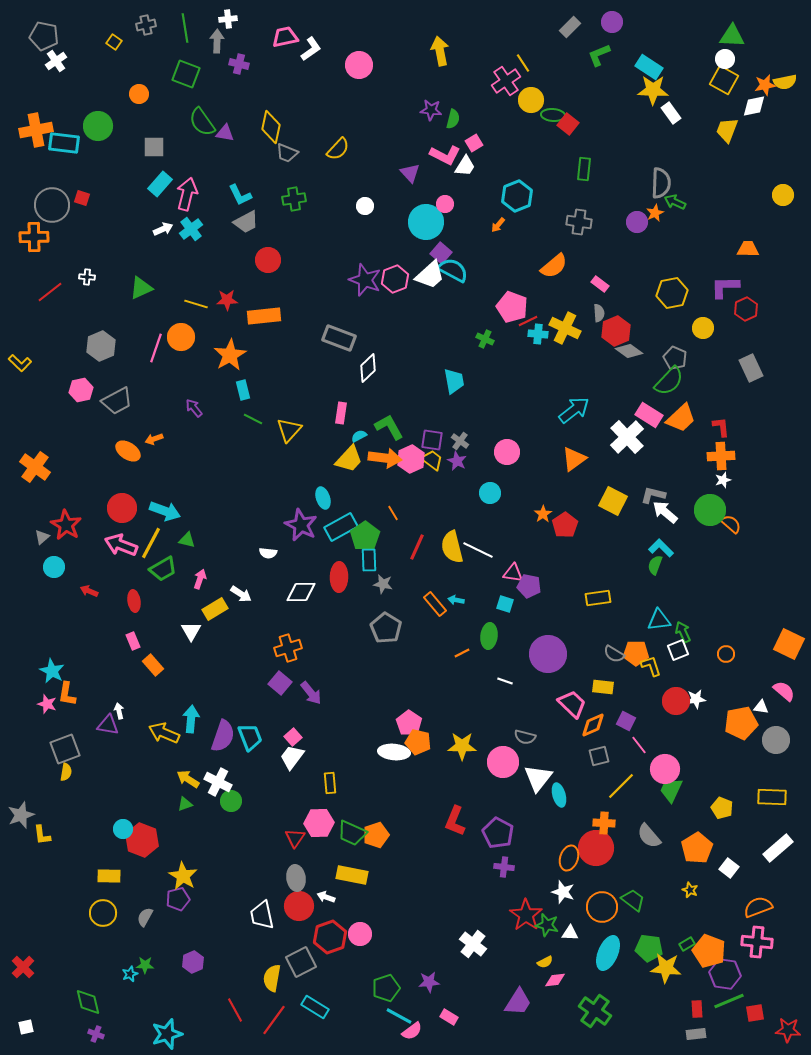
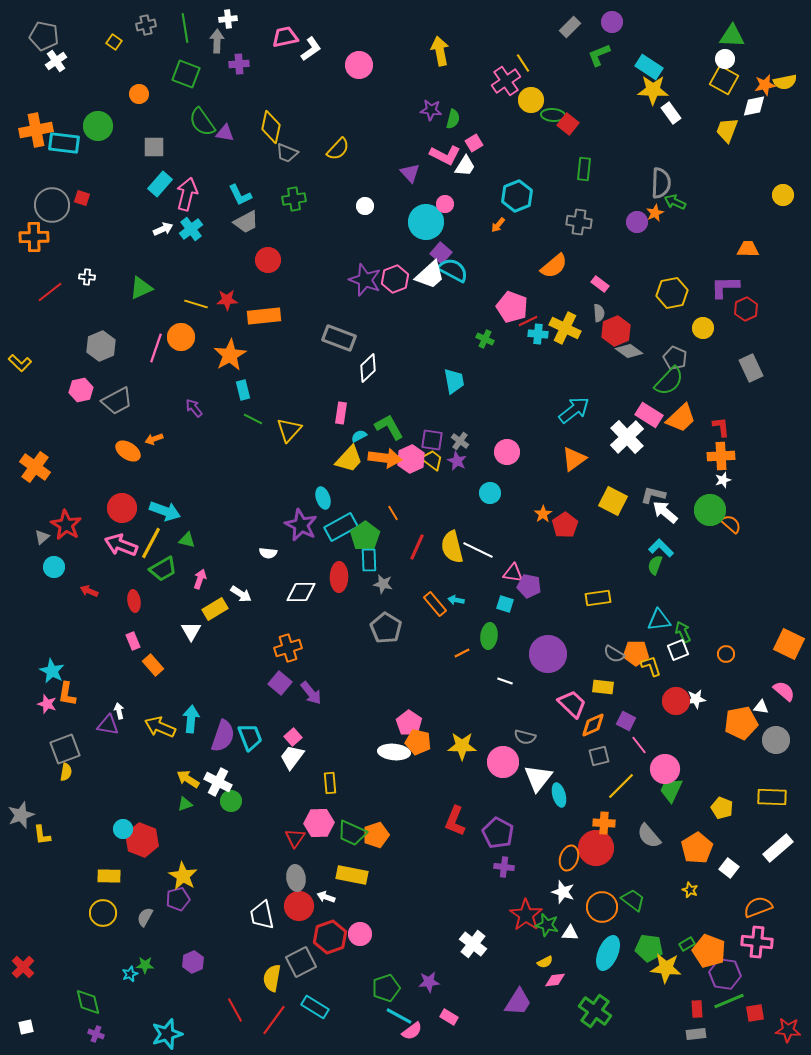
purple cross at (239, 64): rotated 18 degrees counterclockwise
yellow arrow at (164, 733): moved 4 px left, 6 px up
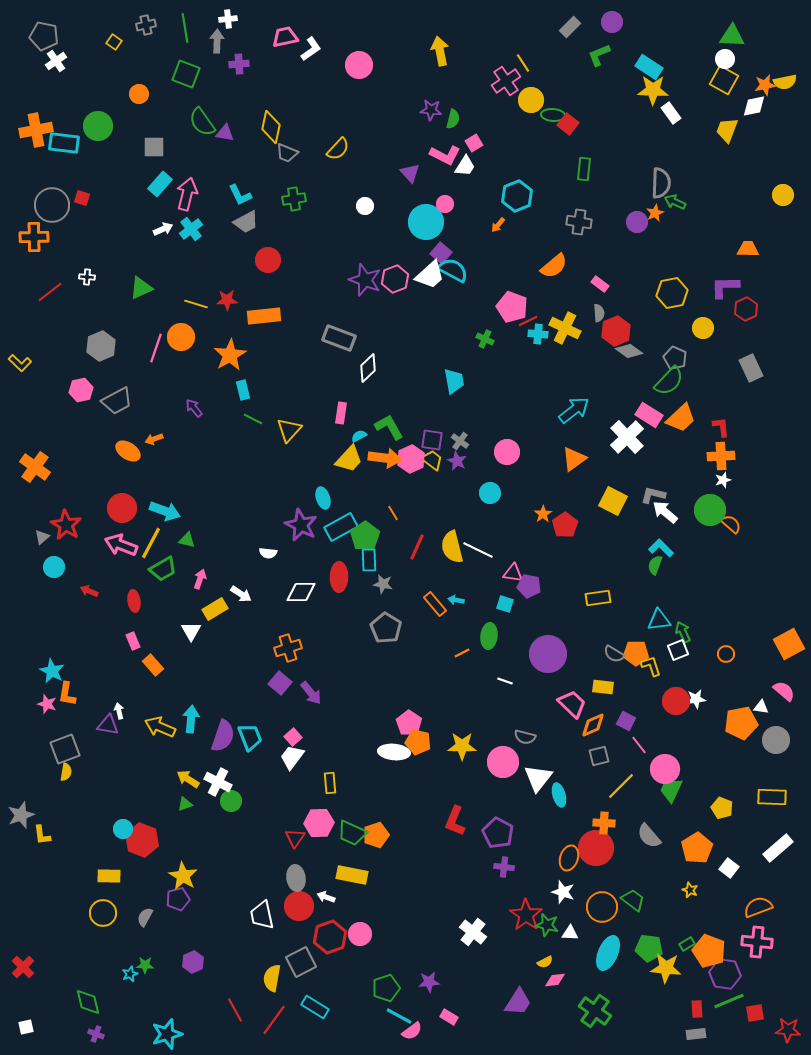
orange square at (789, 644): rotated 36 degrees clockwise
white cross at (473, 944): moved 12 px up
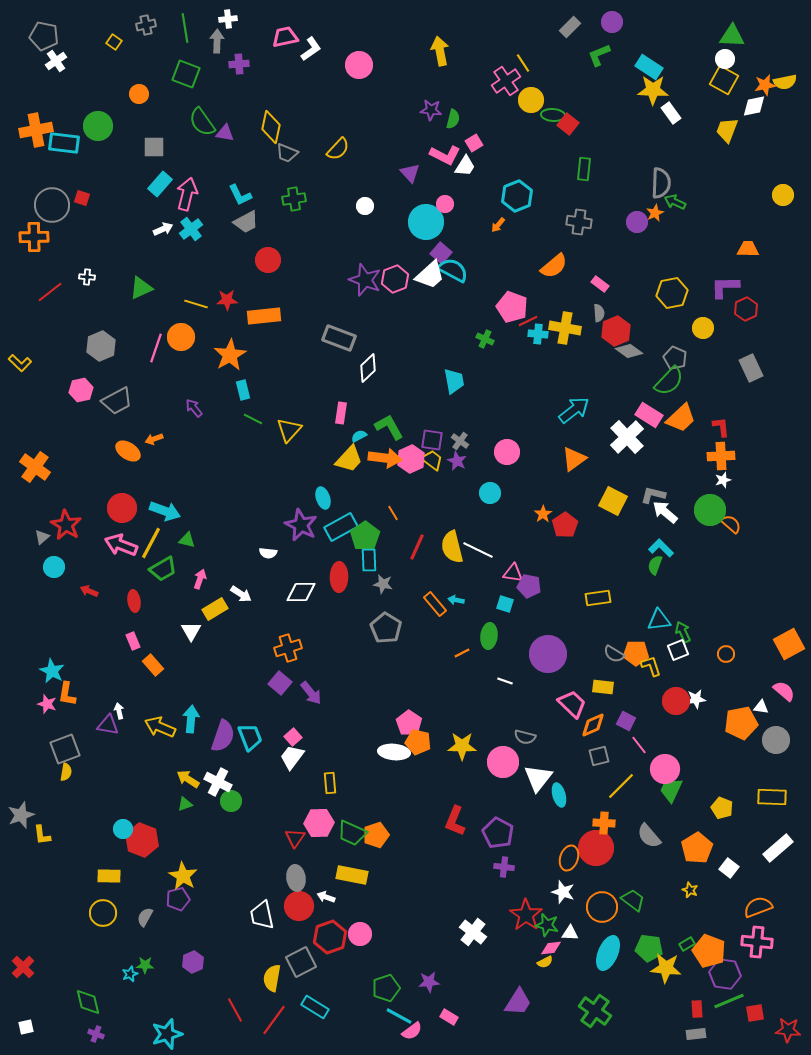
yellow cross at (565, 328): rotated 16 degrees counterclockwise
pink diamond at (555, 980): moved 4 px left, 32 px up
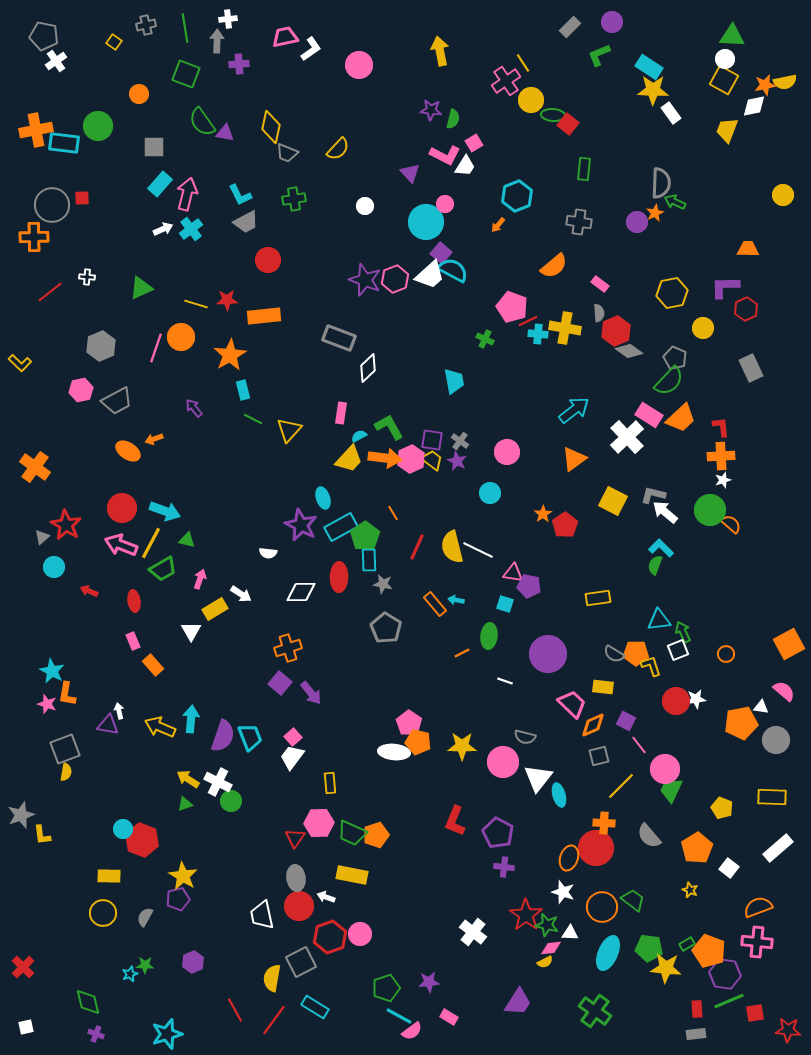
red square at (82, 198): rotated 21 degrees counterclockwise
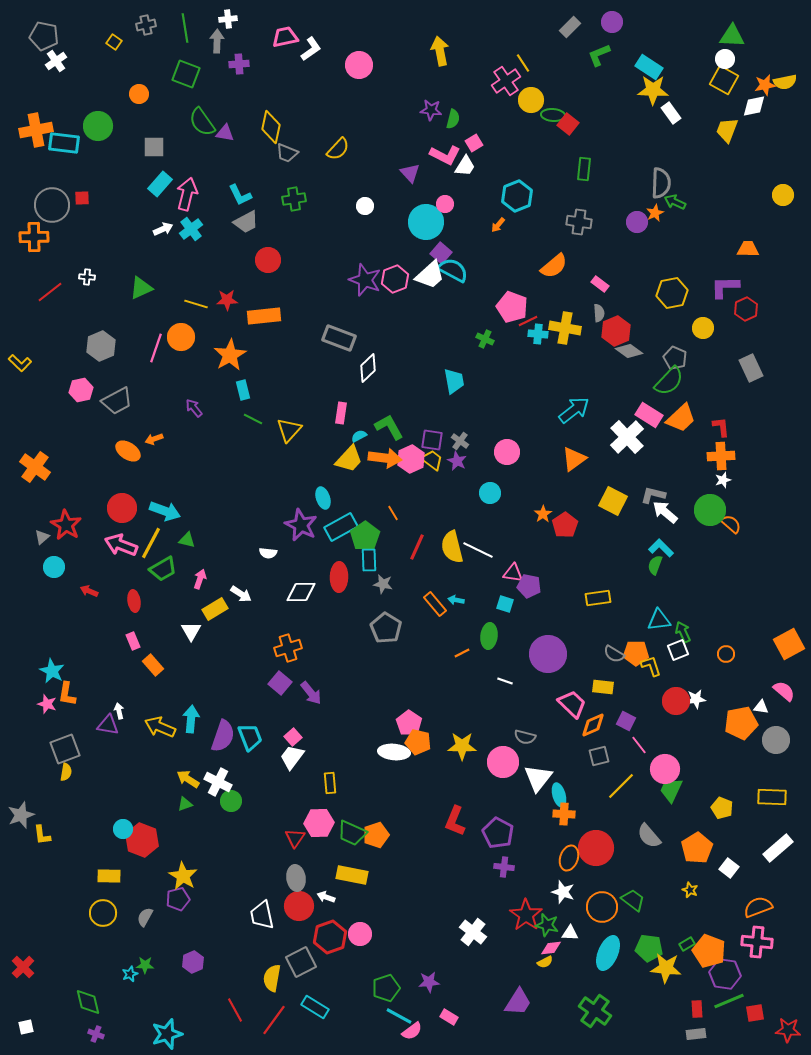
orange cross at (604, 823): moved 40 px left, 9 px up
